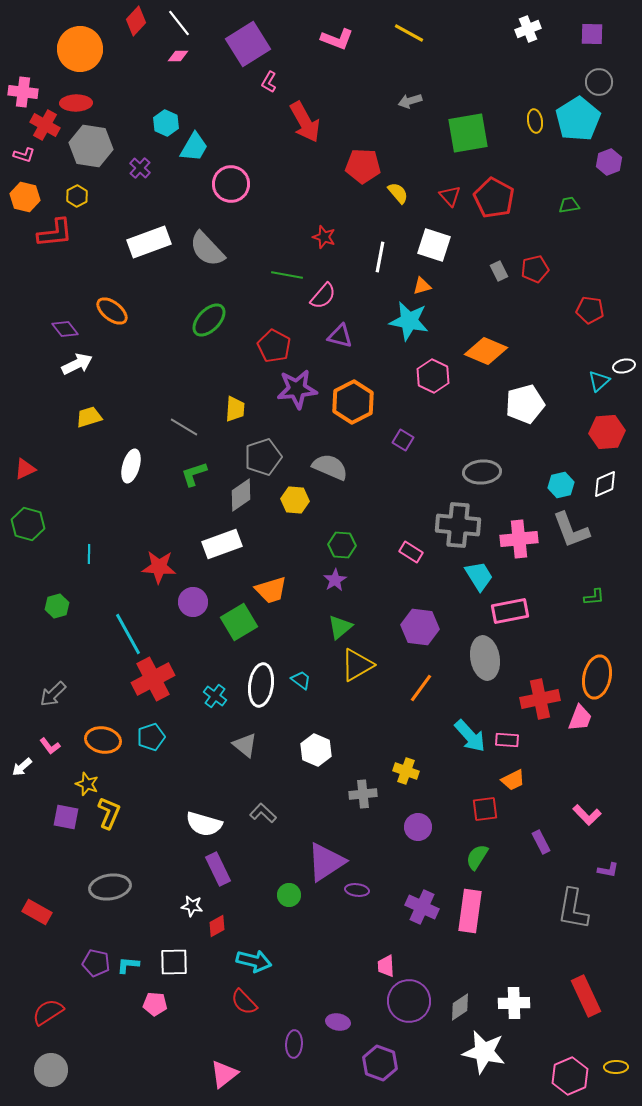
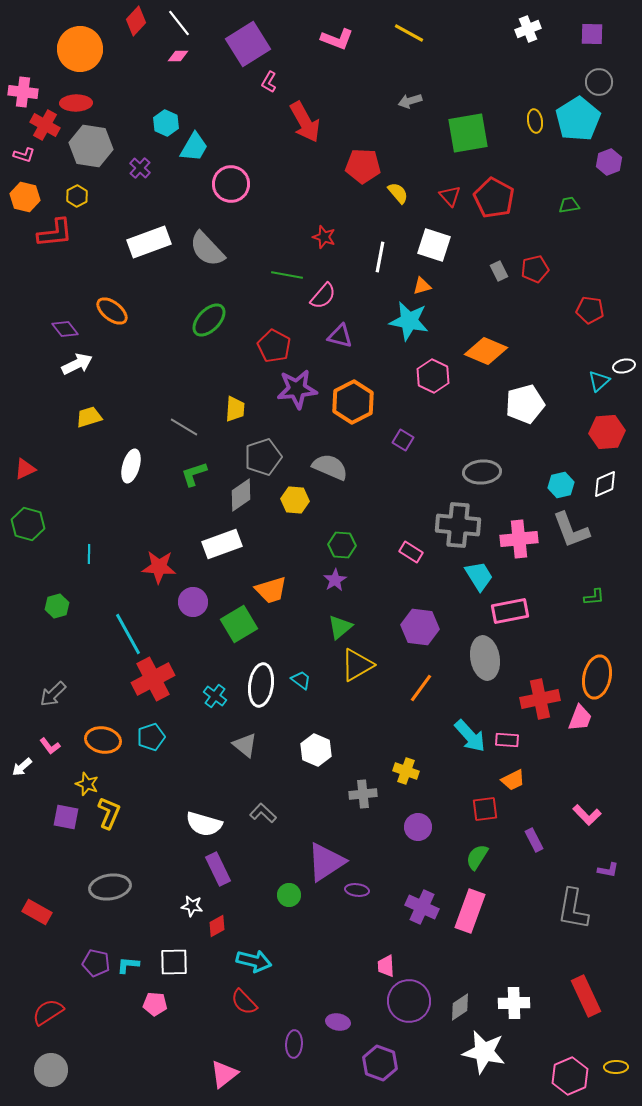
green square at (239, 622): moved 2 px down
purple rectangle at (541, 842): moved 7 px left, 2 px up
pink rectangle at (470, 911): rotated 12 degrees clockwise
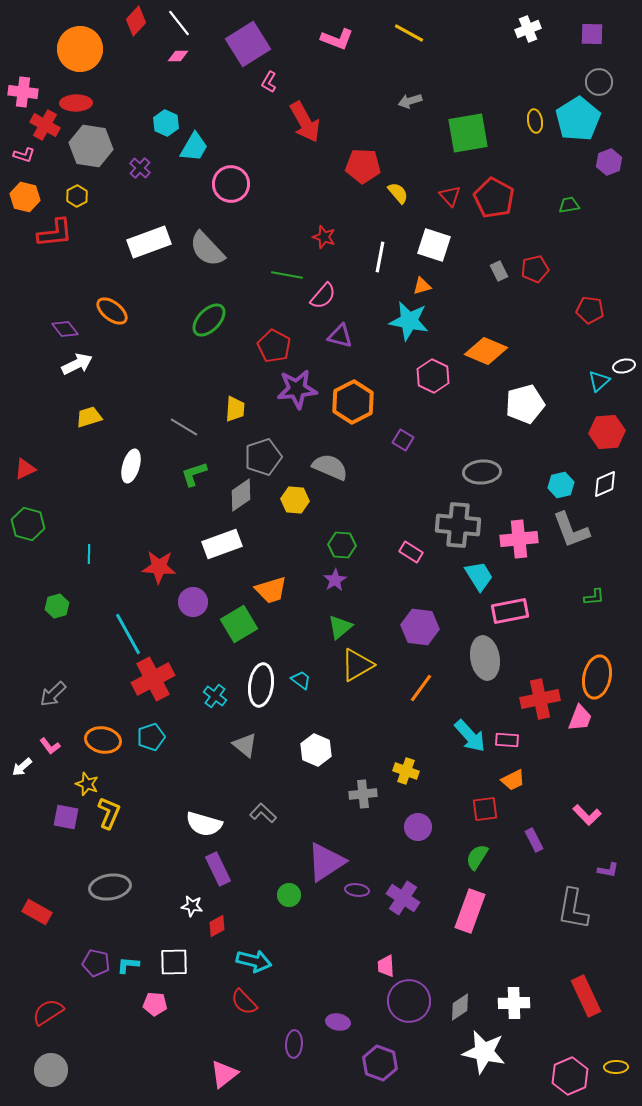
purple cross at (422, 907): moved 19 px left, 9 px up; rotated 8 degrees clockwise
